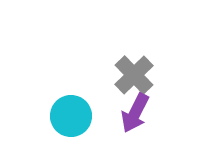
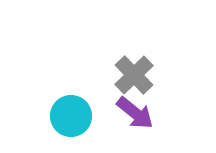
purple arrow: rotated 78 degrees counterclockwise
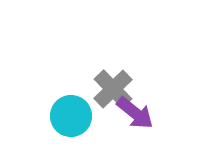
gray cross: moved 21 px left, 14 px down
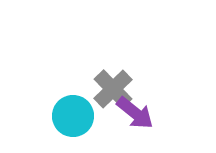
cyan circle: moved 2 px right
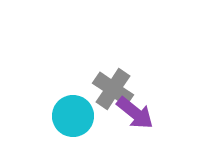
gray cross: rotated 12 degrees counterclockwise
